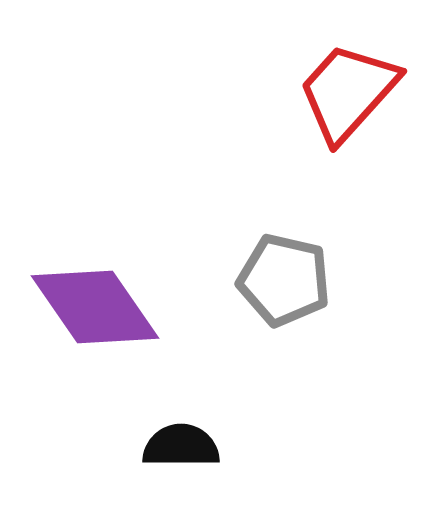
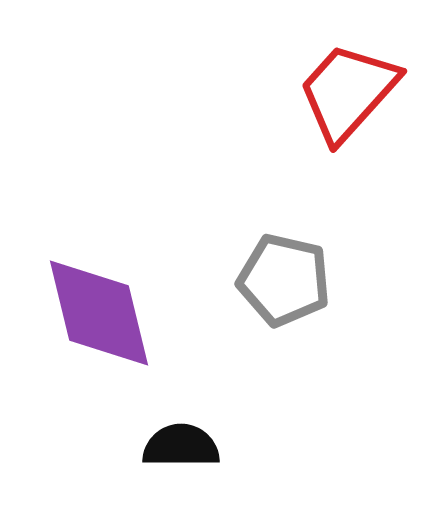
purple diamond: moved 4 px right, 6 px down; rotated 21 degrees clockwise
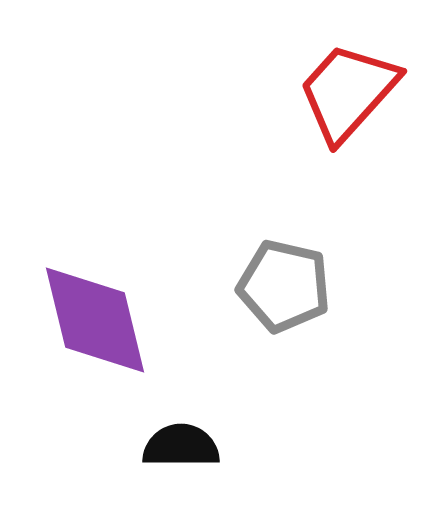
gray pentagon: moved 6 px down
purple diamond: moved 4 px left, 7 px down
